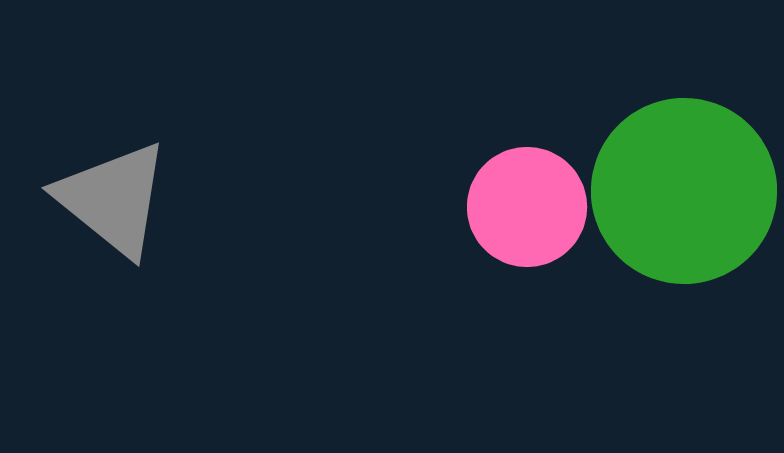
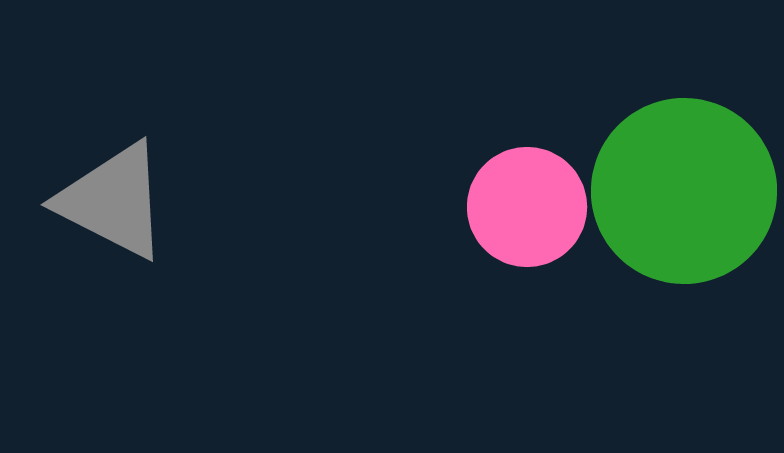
gray triangle: moved 2 px down; rotated 12 degrees counterclockwise
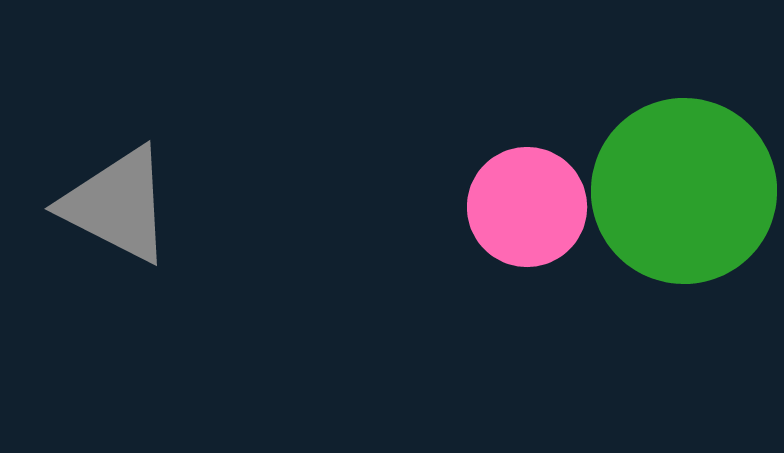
gray triangle: moved 4 px right, 4 px down
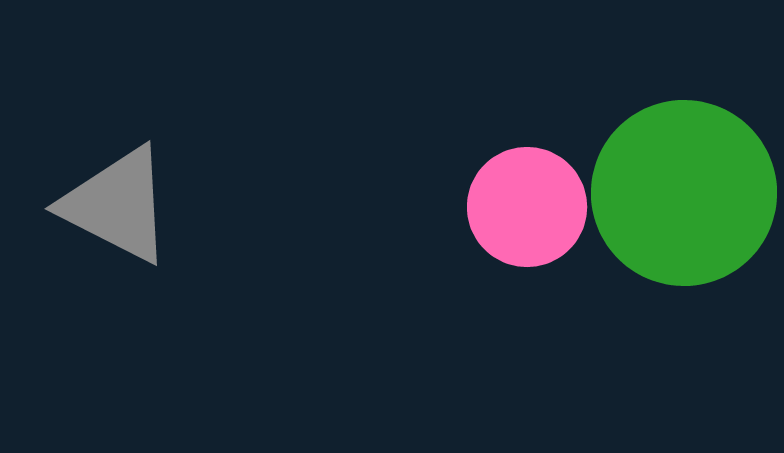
green circle: moved 2 px down
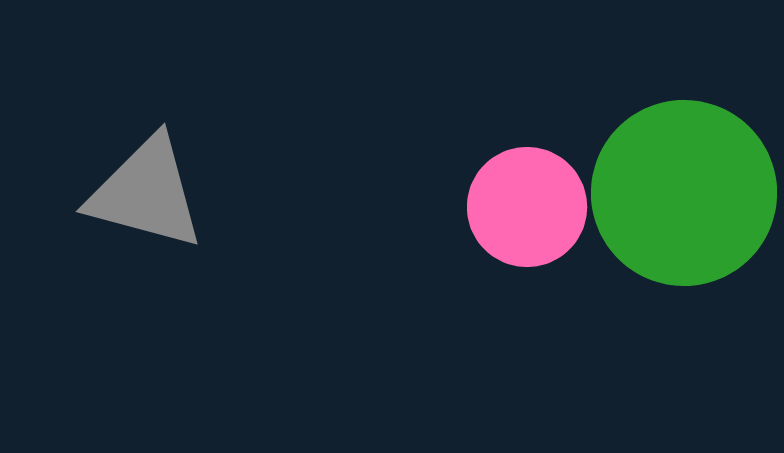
gray triangle: moved 29 px right, 12 px up; rotated 12 degrees counterclockwise
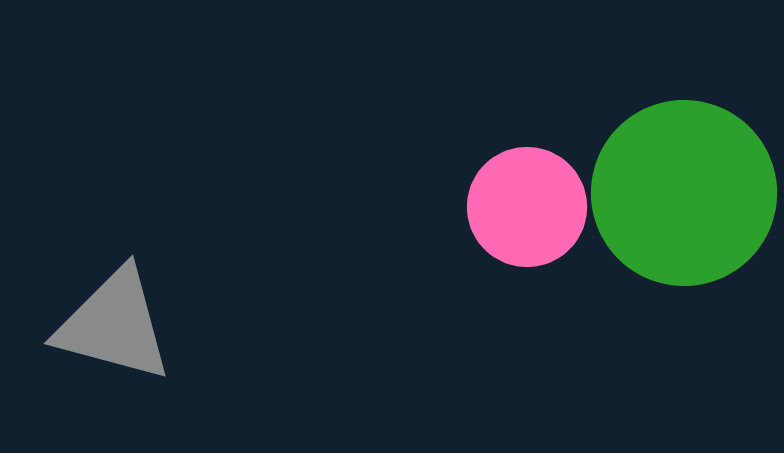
gray triangle: moved 32 px left, 132 px down
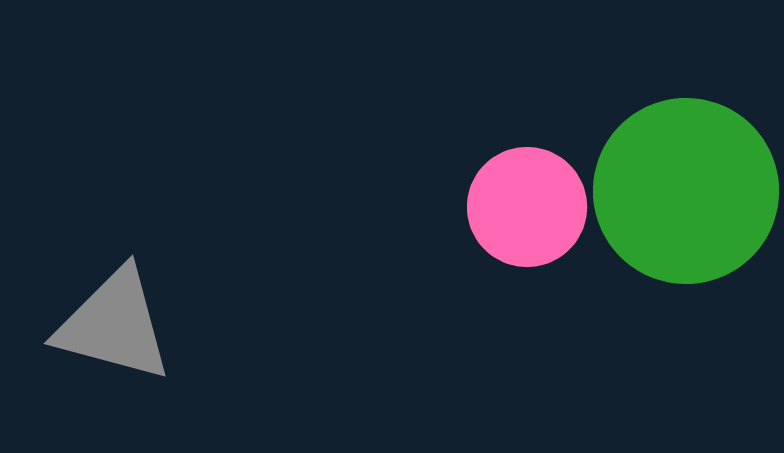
green circle: moved 2 px right, 2 px up
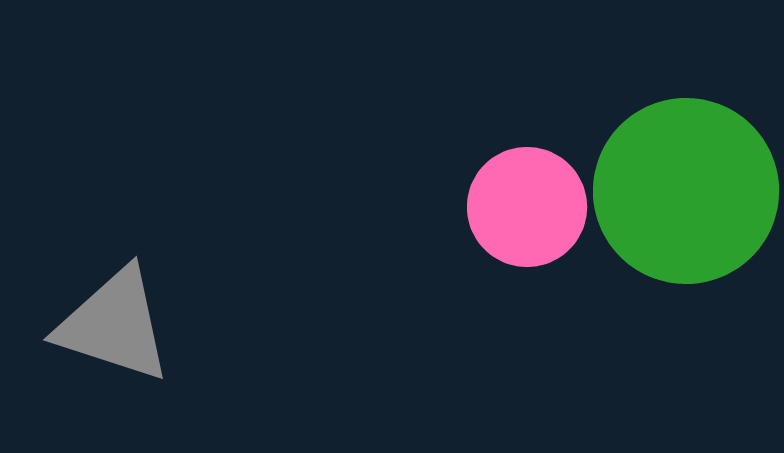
gray triangle: rotated 3 degrees clockwise
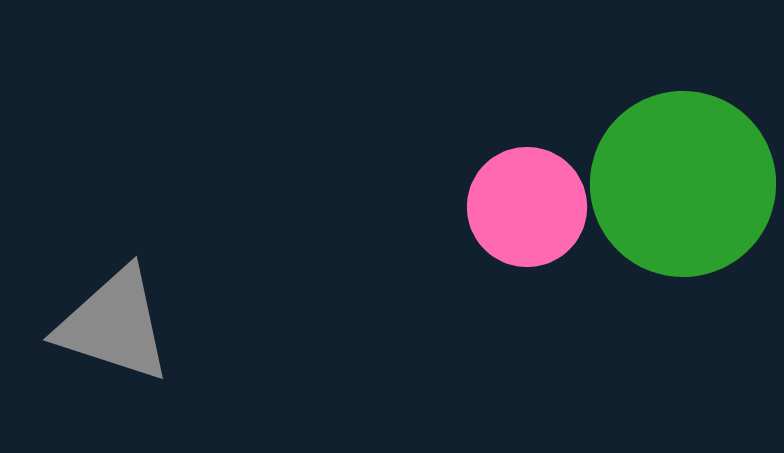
green circle: moved 3 px left, 7 px up
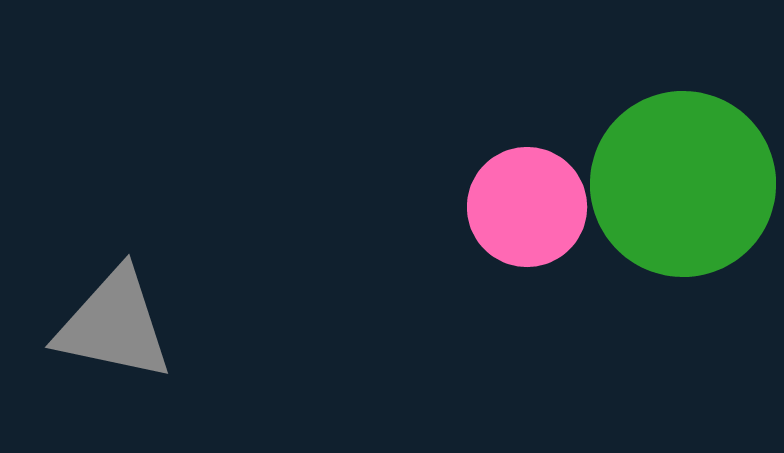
gray triangle: rotated 6 degrees counterclockwise
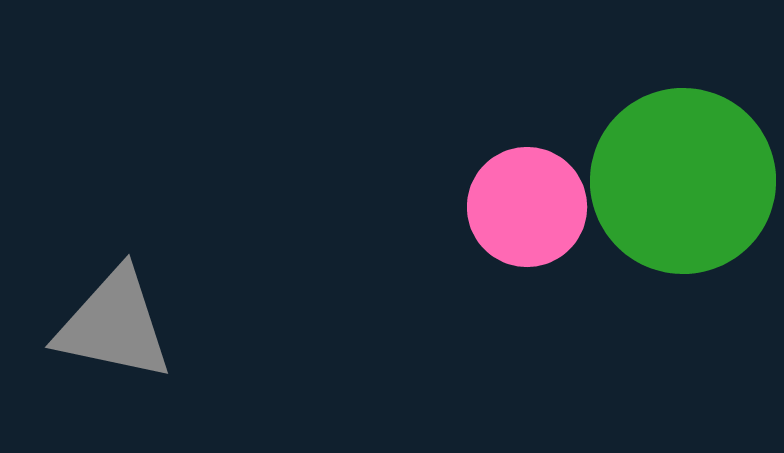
green circle: moved 3 px up
